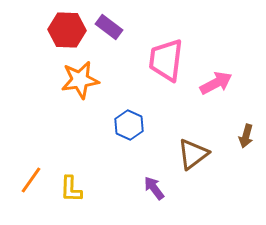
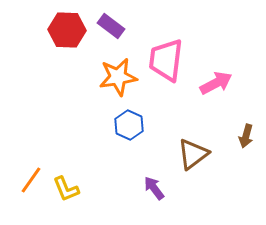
purple rectangle: moved 2 px right, 1 px up
orange star: moved 38 px right, 3 px up
yellow L-shape: moved 5 px left; rotated 24 degrees counterclockwise
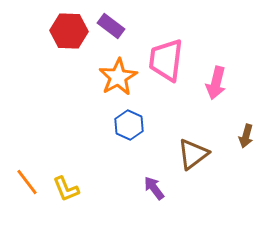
red hexagon: moved 2 px right, 1 px down
orange star: rotated 21 degrees counterclockwise
pink arrow: rotated 132 degrees clockwise
orange line: moved 4 px left, 2 px down; rotated 72 degrees counterclockwise
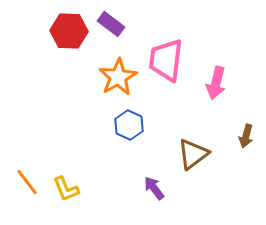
purple rectangle: moved 2 px up
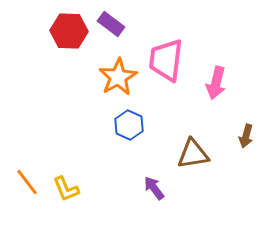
brown triangle: rotated 28 degrees clockwise
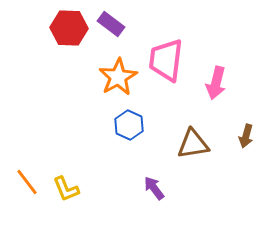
red hexagon: moved 3 px up
brown triangle: moved 10 px up
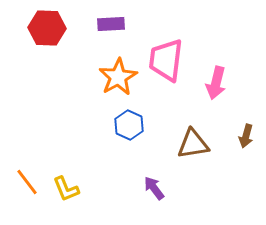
purple rectangle: rotated 40 degrees counterclockwise
red hexagon: moved 22 px left
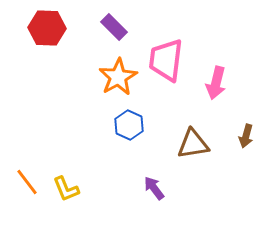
purple rectangle: moved 3 px right, 3 px down; rotated 48 degrees clockwise
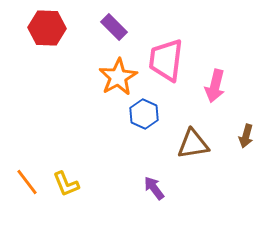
pink arrow: moved 1 px left, 3 px down
blue hexagon: moved 15 px right, 11 px up
yellow L-shape: moved 5 px up
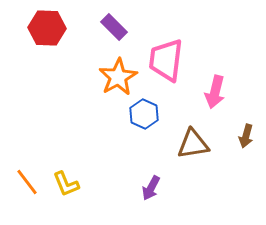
pink arrow: moved 6 px down
purple arrow: moved 3 px left; rotated 115 degrees counterclockwise
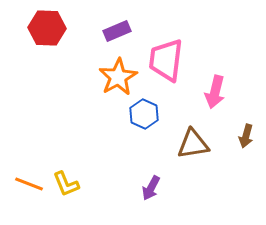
purple rectangle: moved 3 px right, 4 px down; rotated 68 degrees counterclockwise
orange line: moved 2 px right, 2 px down; rotated 32 degrees counterclockwise
